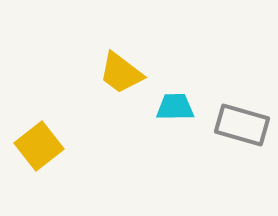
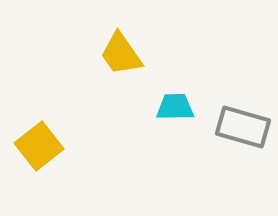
yellow trapezoid: moved 19 px up; rotated 18 degrees clockwise
gray rectangle: moved 1 px right, 2 px down
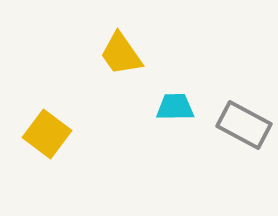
gray rectangle: moved 1 px right, 2 px up; rotated 12 degrees clockwise
yellow square: moved 8 px right, 12 px up; rotated 15 degrees counterclockwise
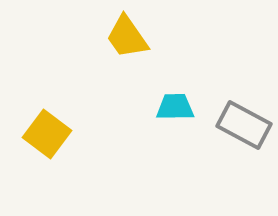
yellow trapezoid: moved 6 px right, 17 px up
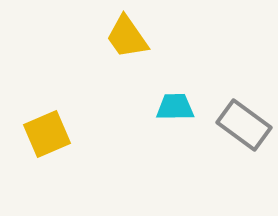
gray rectangle: rotated 8 degrees clockwise
yellow square: rotated 30 degrees clockwise
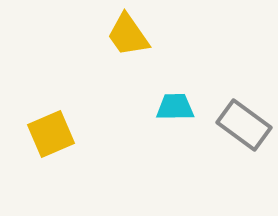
yellow trapezoid: moved 1 px right, 2 px up
yellow square: moved 4 px right
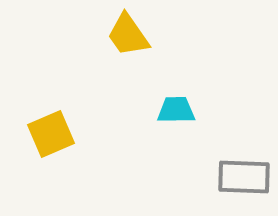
cyan trapezoid: moved 1 px right, 3 px down
gray rectangle: moved 52 px down; rotated 34 degrees counterclockwise
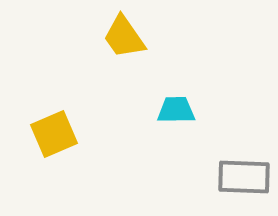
yellow trapezoid: moved 4 px left, 2 px down
yellow square: moved 3 px right
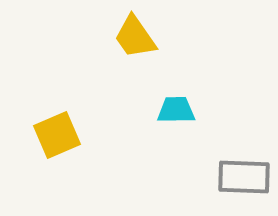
yellow trapezoid: moved 11 px right
yellow square: moved 3 px right, 1 px down
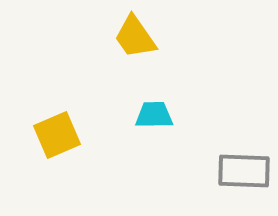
cyan trapezoid: moved 22 px left, 5 px down
gray rectangle: moved 6 px up
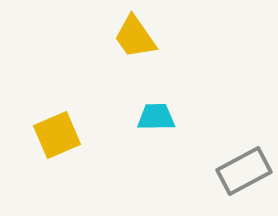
cyan trapezoid: moved 2 px right, 2 px down
gray rectangle: rotated 30 degrees counterclockwise
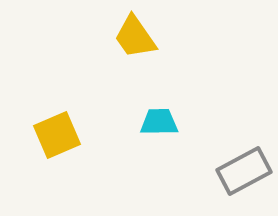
cyan trapezoid: moved 3 px right, 5 px down
